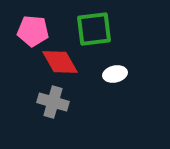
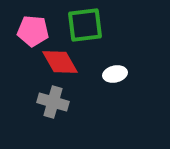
green square: moved 9 px left, 4 px up
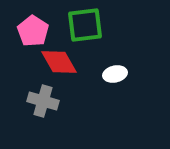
pink pentagon: rotated 28 degrees clockwise
red diamond: moved 1 px left
gray cross: moved 10 px left, 1 px up
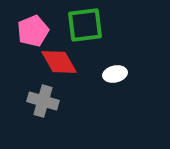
pink pentagon: rotated 16 degrees clockwise
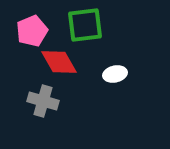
pink pentagon: moved 1 px left
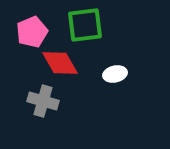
pink pentagon: moved 1 px down
red diamond: moved 1 px right, 1 px down
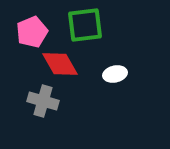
red diamond: moved 1 px down
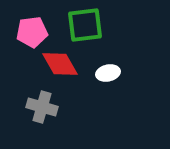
pink pentagon: rotated 16 degrees clockwise
white ellipse: moved 7 px left, 1 px up
gray cross: moved 1 px left, 6 px down
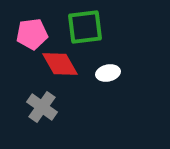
green square: moved 2 px down
pink pentagon: moved 2 px down
gray cross: rotated 20 degrees clockwise
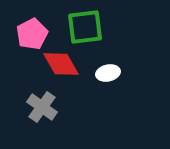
pink pentagon: rotated 20 degrees counterclockwise
red diamond: moved 1 px right
